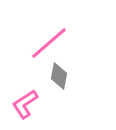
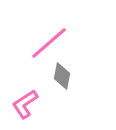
gray diamond: moved 3 px right
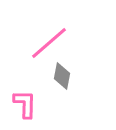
pink L-shape: rotated 124 degrees clockwise
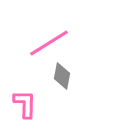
pink line: rotated 9 degrees clockwise
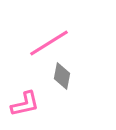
pink L-shape: rotated 76 degrees clockwise
